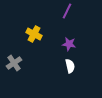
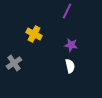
purple star: moved 2 px right, 1 px down
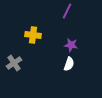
yellow cross: moved 1 px left, 1 px down; rotated 21 degrees counterclockwise
white semicircle: moved 1 px left, 2 px up; rotated 32 degrees clockwise
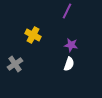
yellow cross: rotated 21 degrees clockwise
gray cross: moved 1 px right, 1 px down
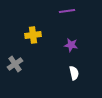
purple line: rotated 56 degrees clockwise
yellow cross: rotated 35 degrees counterclockwise
white semicircle: moved 5 px right, 9 px down; rotated 32 degrees counterclockwise
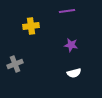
yellow cross: moved 2 px left, 9 px up
gray cross: rotated 14 degrees clockwise
white semicircle: rotated 88 degrees clockwise
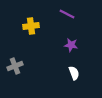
purple line: moved 3 px down; rotated 35 degrees clockwise
gray cross: moved 2 px down
white semicircle: rotated 96 degrees counterclockwise
